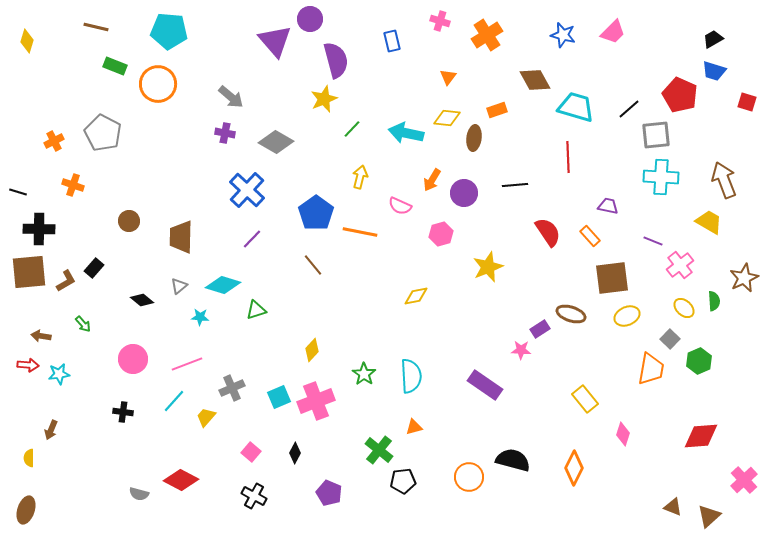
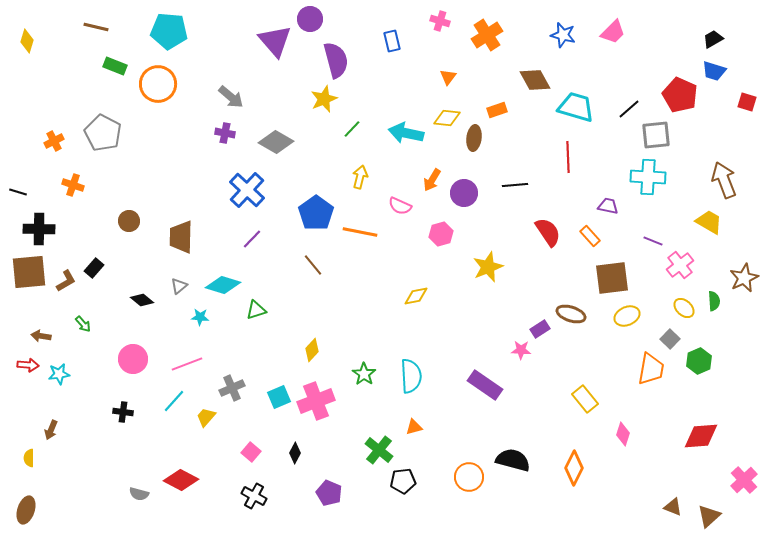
cyan cross at (661, 177): moved 13 px left
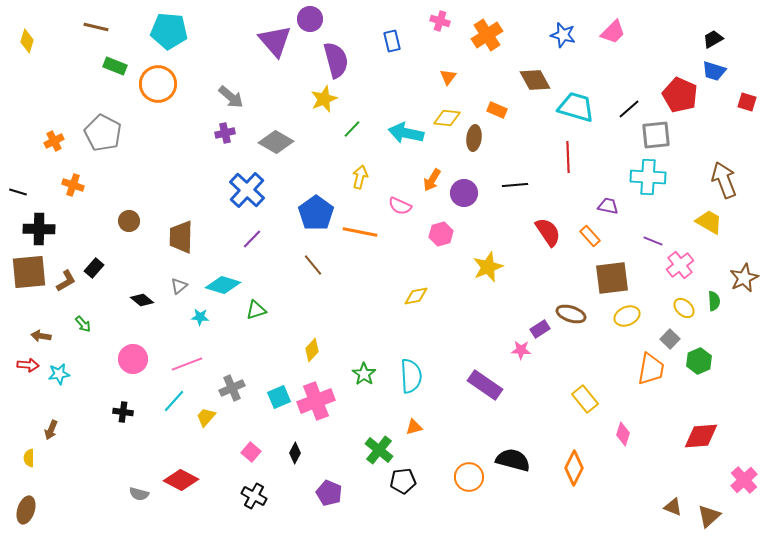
orange rectangle at (497, 110): rotated 42 degrees clockwise
purple cross at (225, 133): rotated 24 degrees counterclockwise
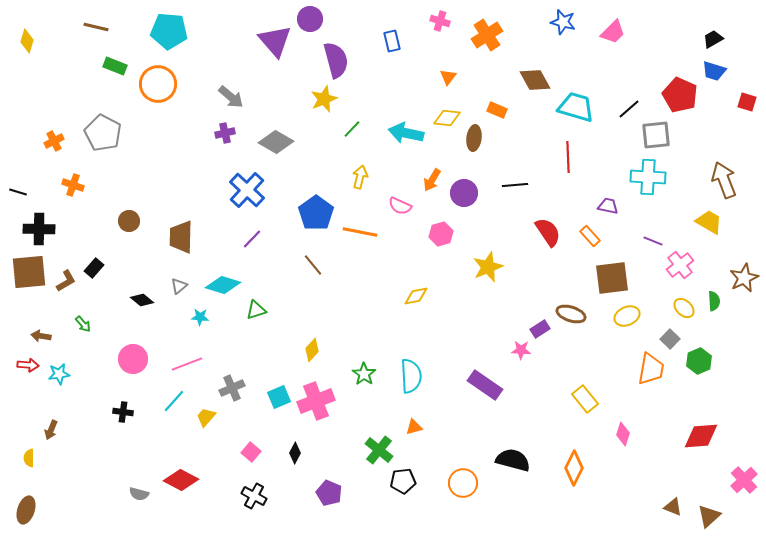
blue star at (563, 35): moved 13 px up
orange circle at (469, 477): moved 6 px left, 6 px down
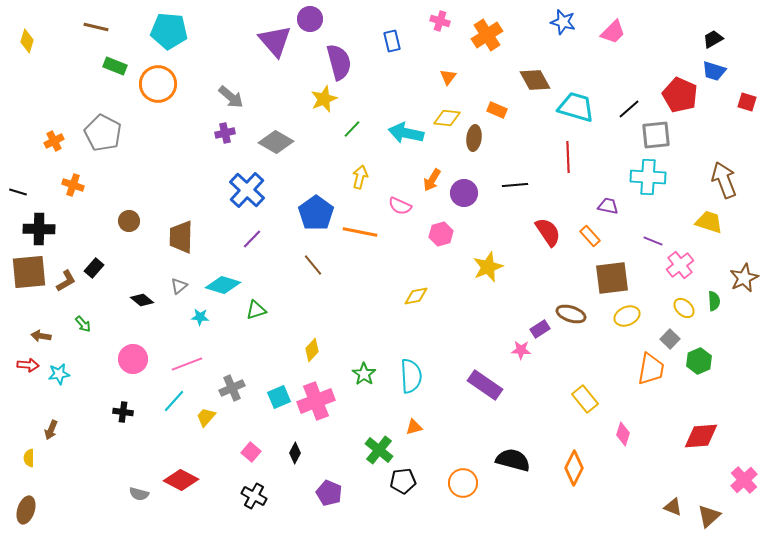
purple semicircle at (336, 60): moved 3 px right, 2 px down
yellow trapezoid at (709, 222): rotated 12 degrees counterclockwise
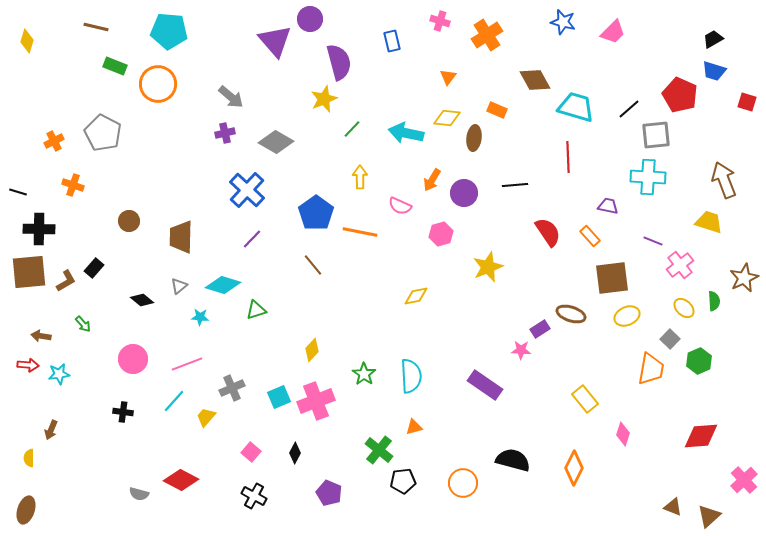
yellow arrow at (360, 177): rotated 15 degrees counterclockwise
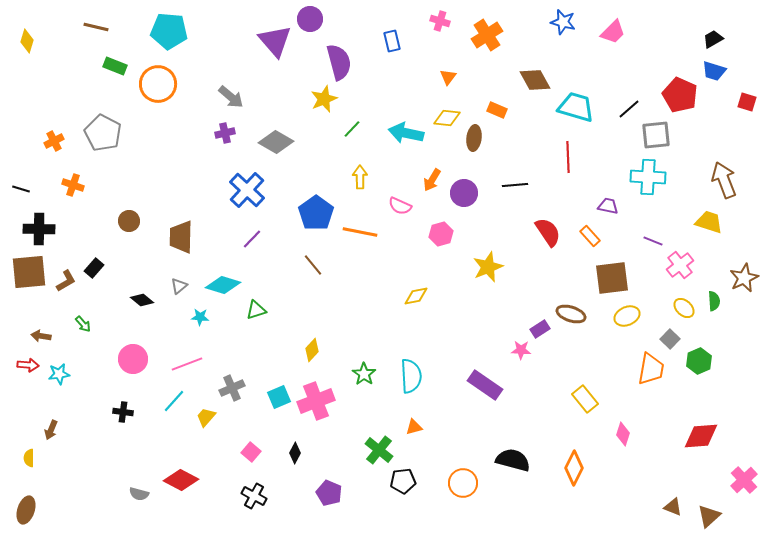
black line at (18, 192): moved 3 px right, 3 px up
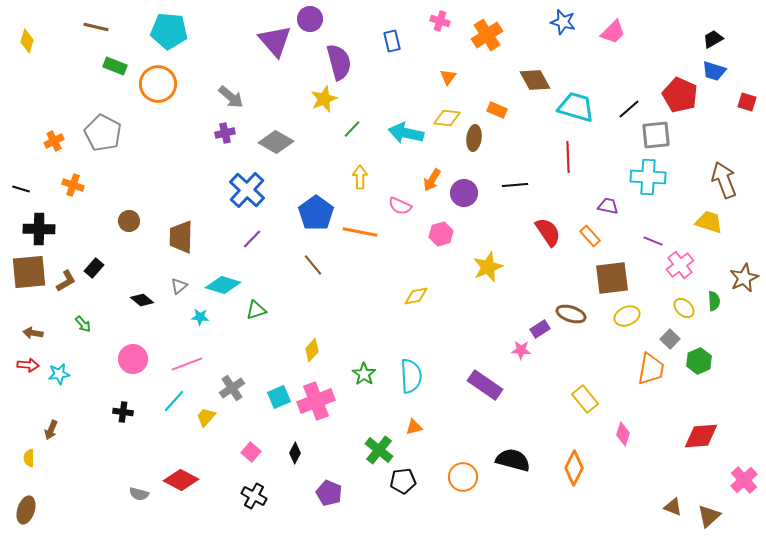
brown arrow at (41, 336): moved 8 px left, 3 px up
gray cross at (232, 388): rotated 10 degrees counterclockwise
orange circle at (463, 483): moved 6 px up
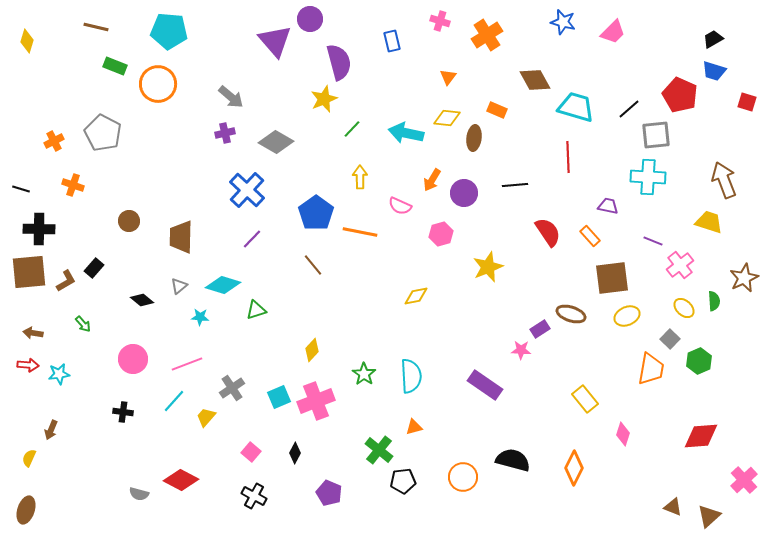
yellow semicircle at (29, 458): rotated 24 degrees clockwise
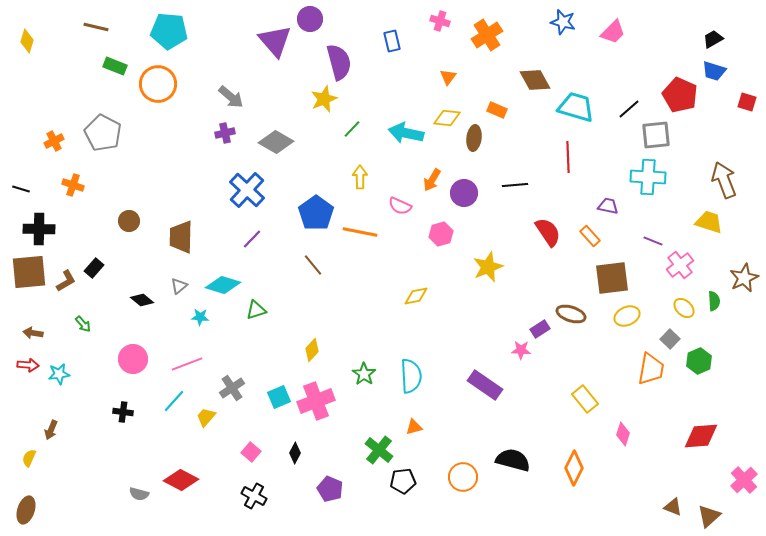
purple pentagon at (329, 493): moved 1 px right, 4 px up
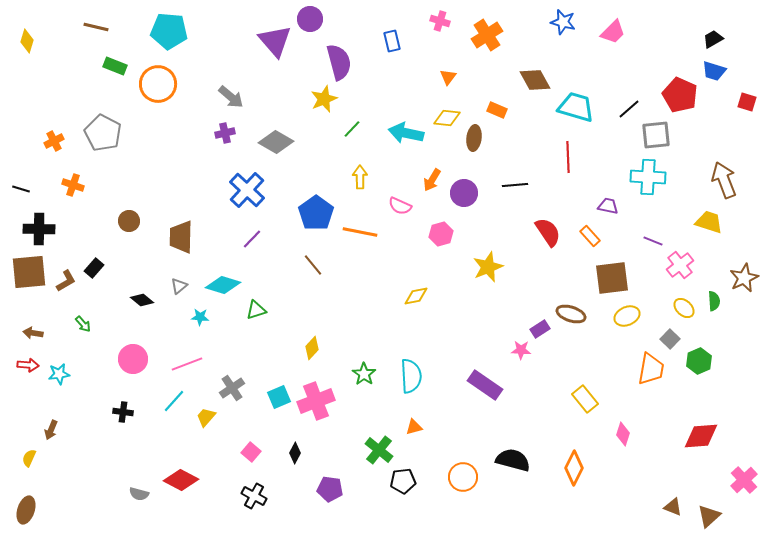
yellow diamond at (312, 350): moved 2 px up
purple pentagon at (330, 489): rotated 15 degrees counterclockwise
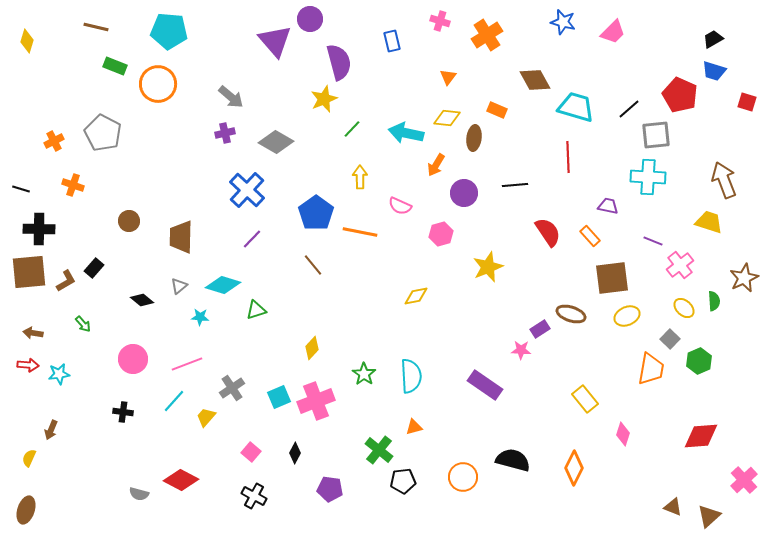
orange arrow at (432, 180): moved 4 px right, 15 px up
